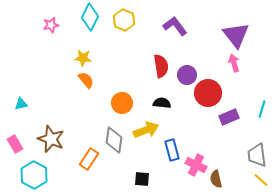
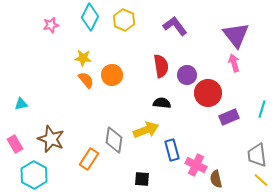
orange circle: moved 10 px left, 28 px up
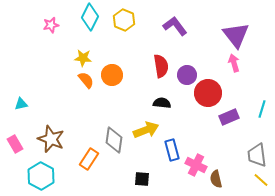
cyan hexagon: moved 7 px right, 1 px down
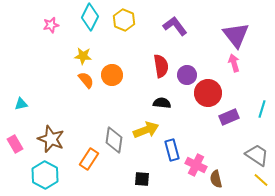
yellow star: moved 2 px up
gray trapezoid: rotated 130 degrees clockwise
cyan hexagon: moved 4 px right, 1 px up
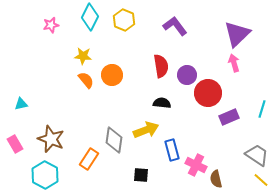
purple triangle: moved 1 px right, 1 px up; rotated 24 degrees clockwise
black square: moved 1 px left, 4 px up
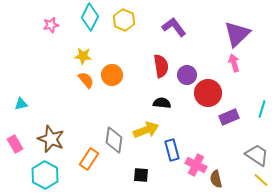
purple L-shape: moved 1 px left, 1 px down
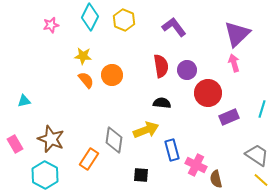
purple circle: moved 5 px up
cyan triangle: moved 3 px right, 3 px up
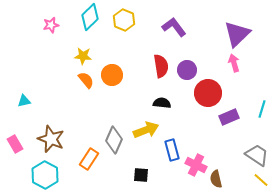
cyan diamond: rotated 20 degrees clockwise
gray diamond: rotated 16 degrees clockwise
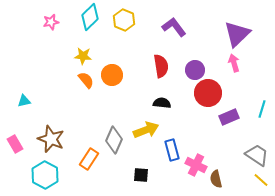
pink star: moved 3 px up
purple circle: moved 8 px right
